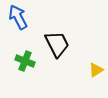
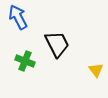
yellow triangle: rotated 35 degrees counterclockwise
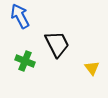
blue arrow: moved 2 px right, 1 px up
yellow triangle: moved 4 px left, 2 px up
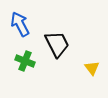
blue arrow: moved 8 px down
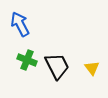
black trapezoid: moved 22 px down
green cross: moved 2 px right, 1 px up
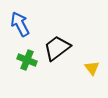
black trapezoid: moved 18 px up; rotated 100 degrees counterclockwise
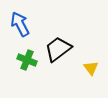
black trapezoid: moved 1 px right, 1 px down
yellow triangle: moved 1 px left
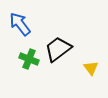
blue arrow: rotated 10 degrees counterclockwise
green cross: moved 2 px right, 1 px up
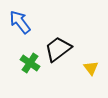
blue arrow: moved 2 px up
green cross: moved 1 px right, 4 px down; rotated 12 degrees clockwise
